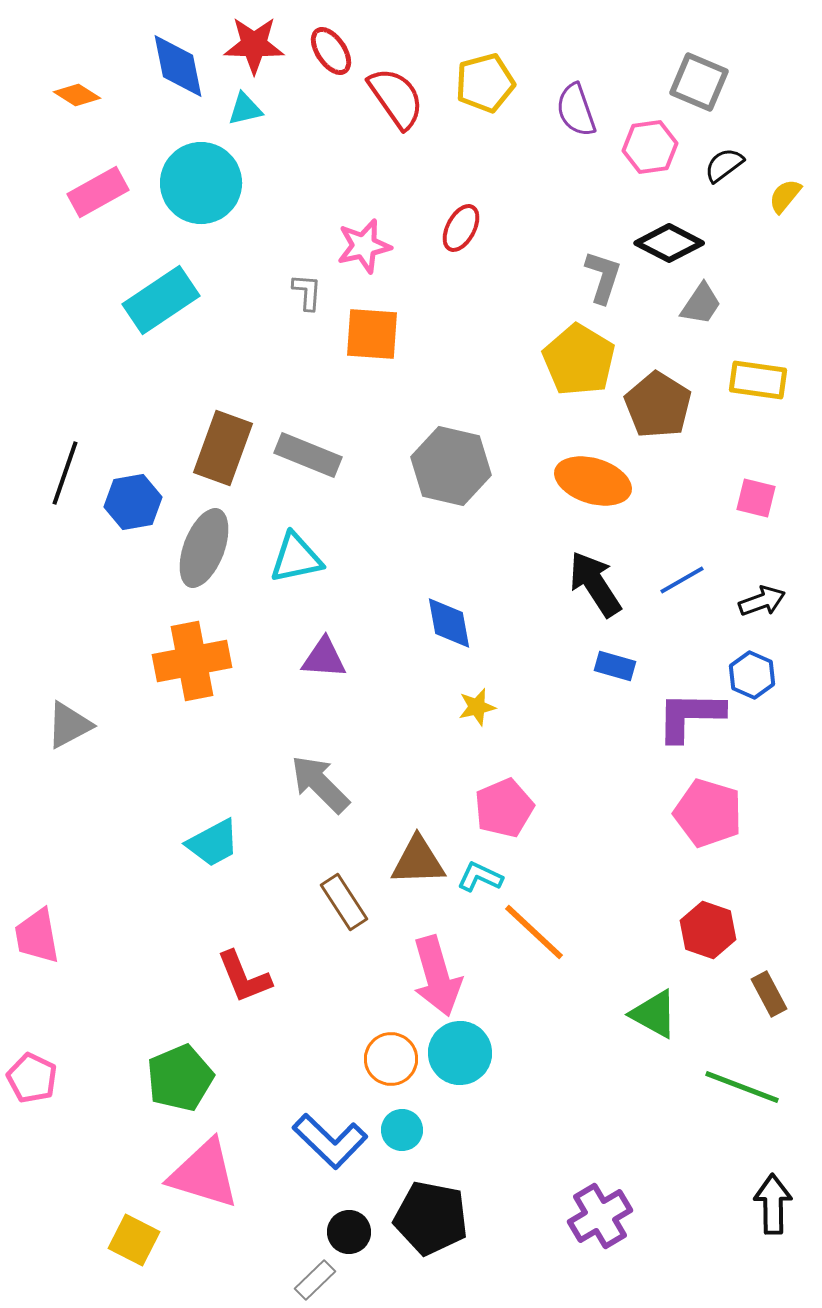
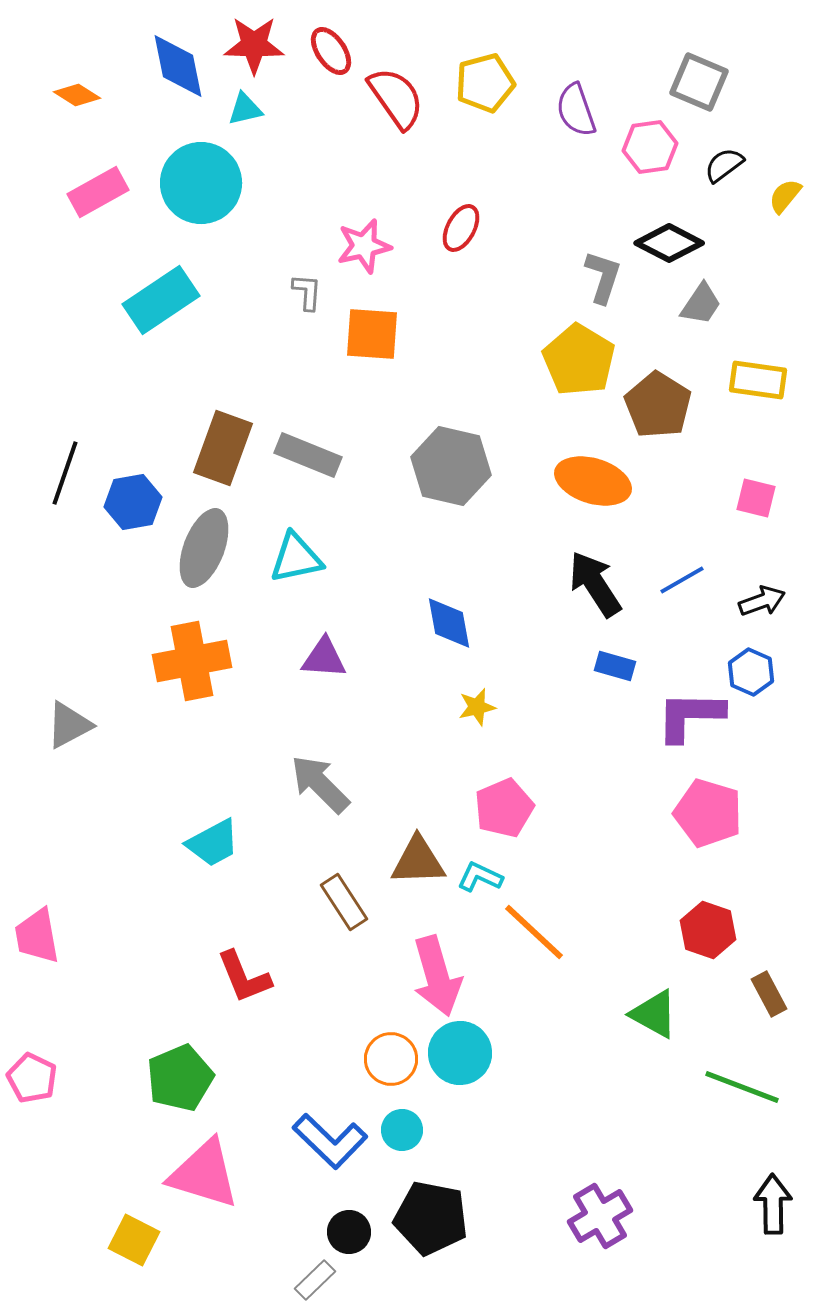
blue hexagon at (752, 675): moved 1 px left, 3 px up
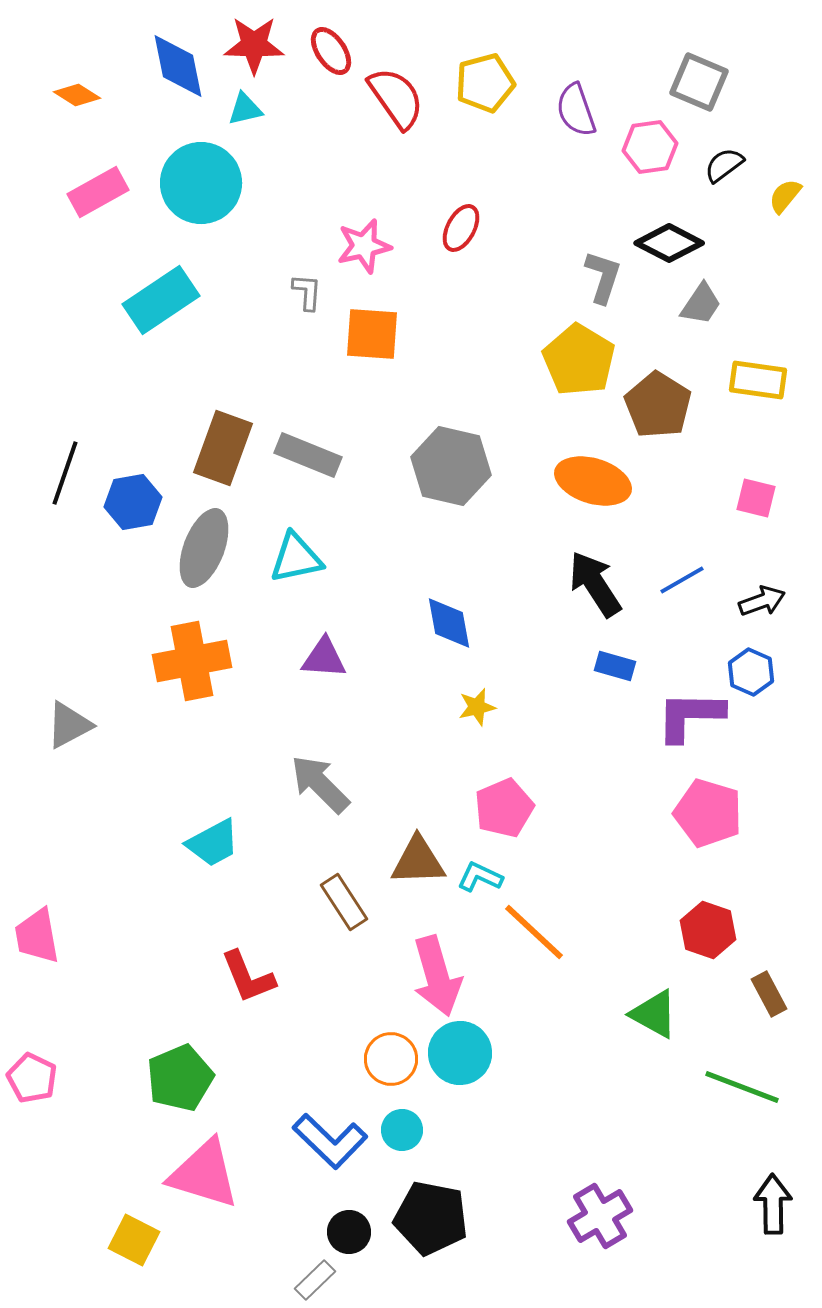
red L-shape at (244, 977): moved 4 px right
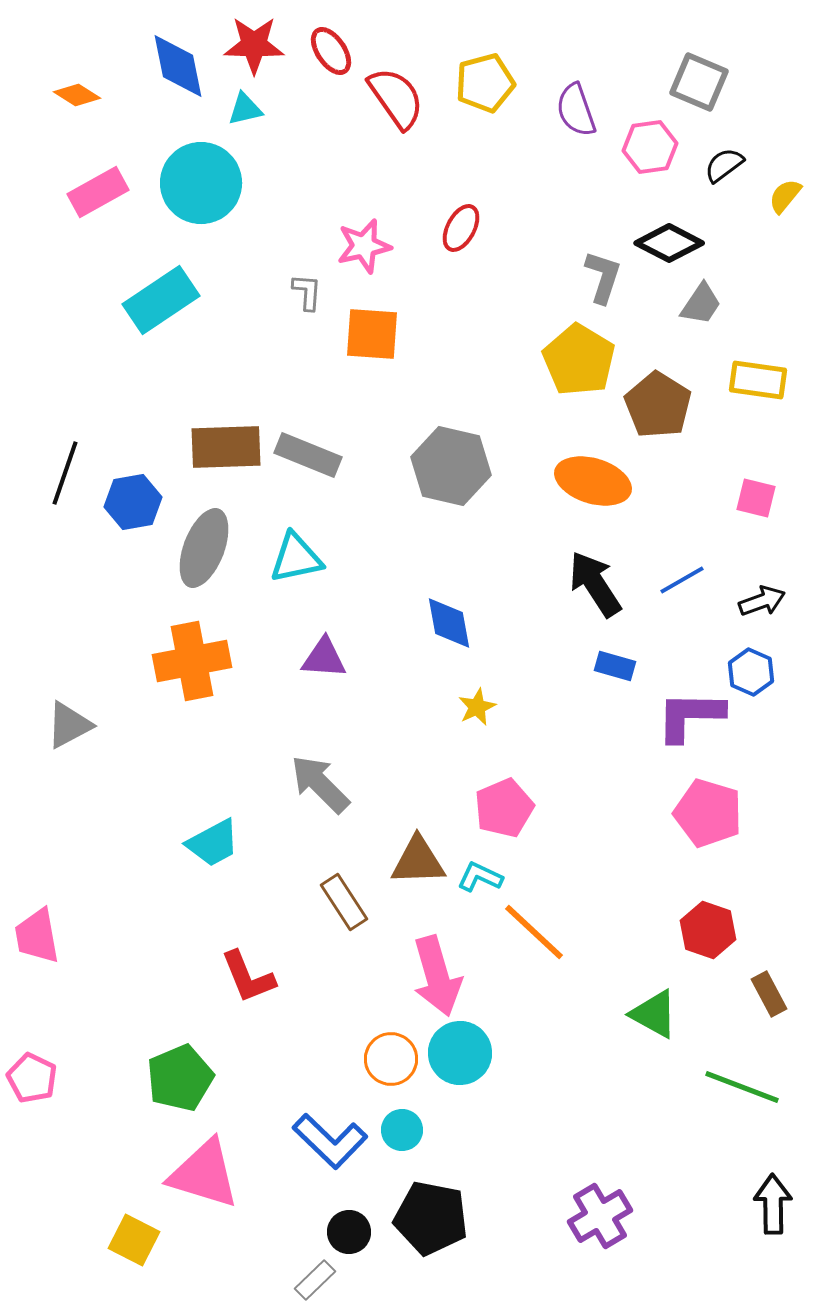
brown rectangle at (223, 448): moved 3 px right, 1 px up; rotated 68 degrees clockwise
yellow star at (477, 707): rotated 12 degrees counterclockwise
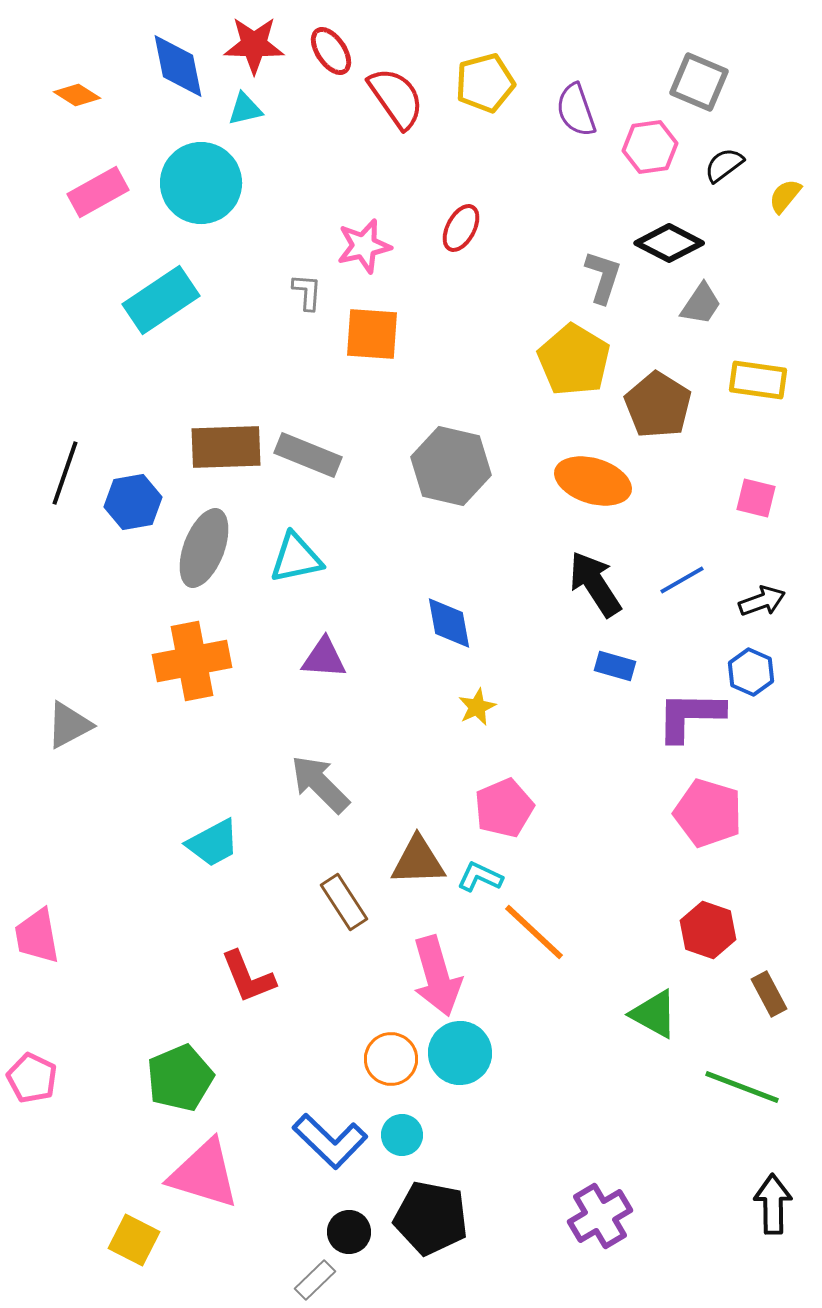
yellow pentagon at (579, 360): moved 5 px left
cyan circle at (402, 1130): moved 5 px down
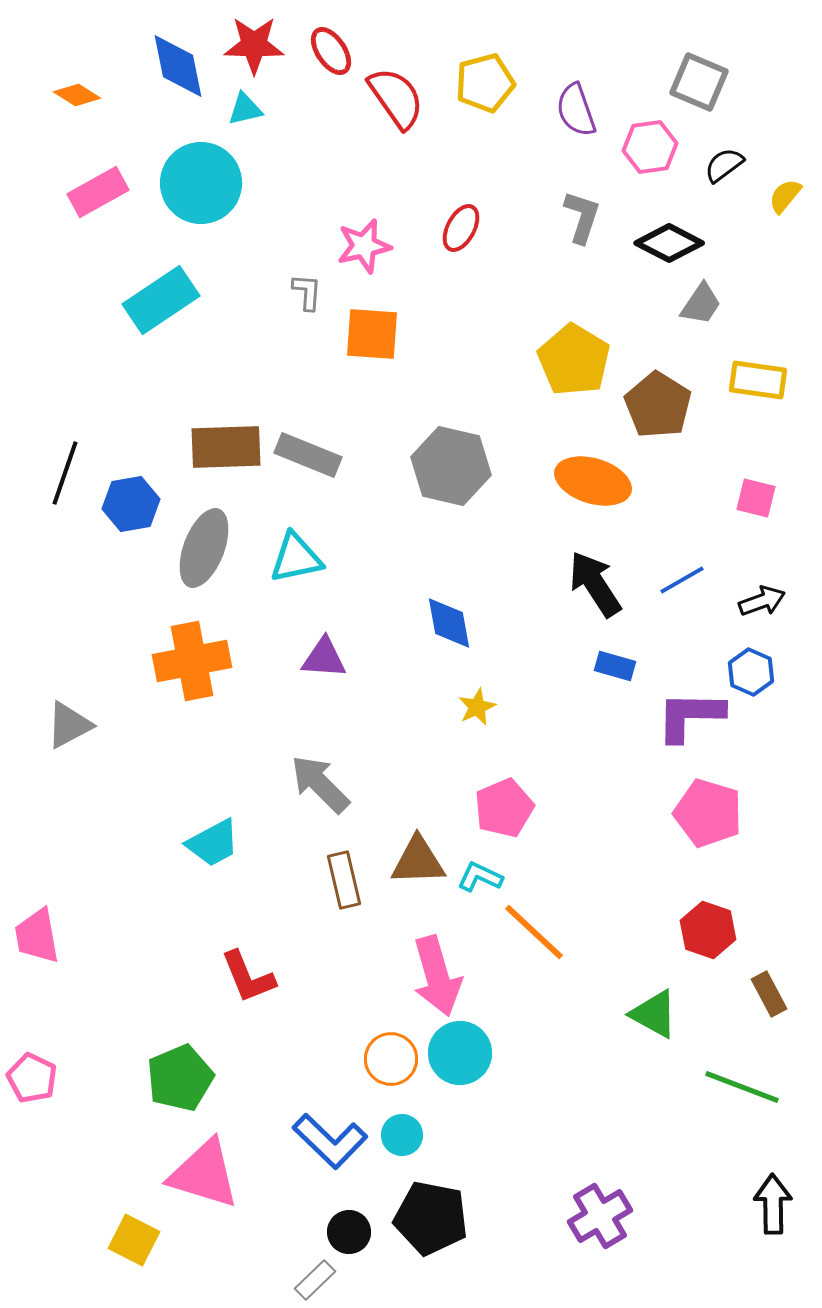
gray L-shape at (603, 277): moved 21 px left, 60 px up
blue hexagon at (133, 502): moved 2 px left, 2 px down
brown rectangle at (344, 902): moved 22 px up; rotated 20 degrees clockwise
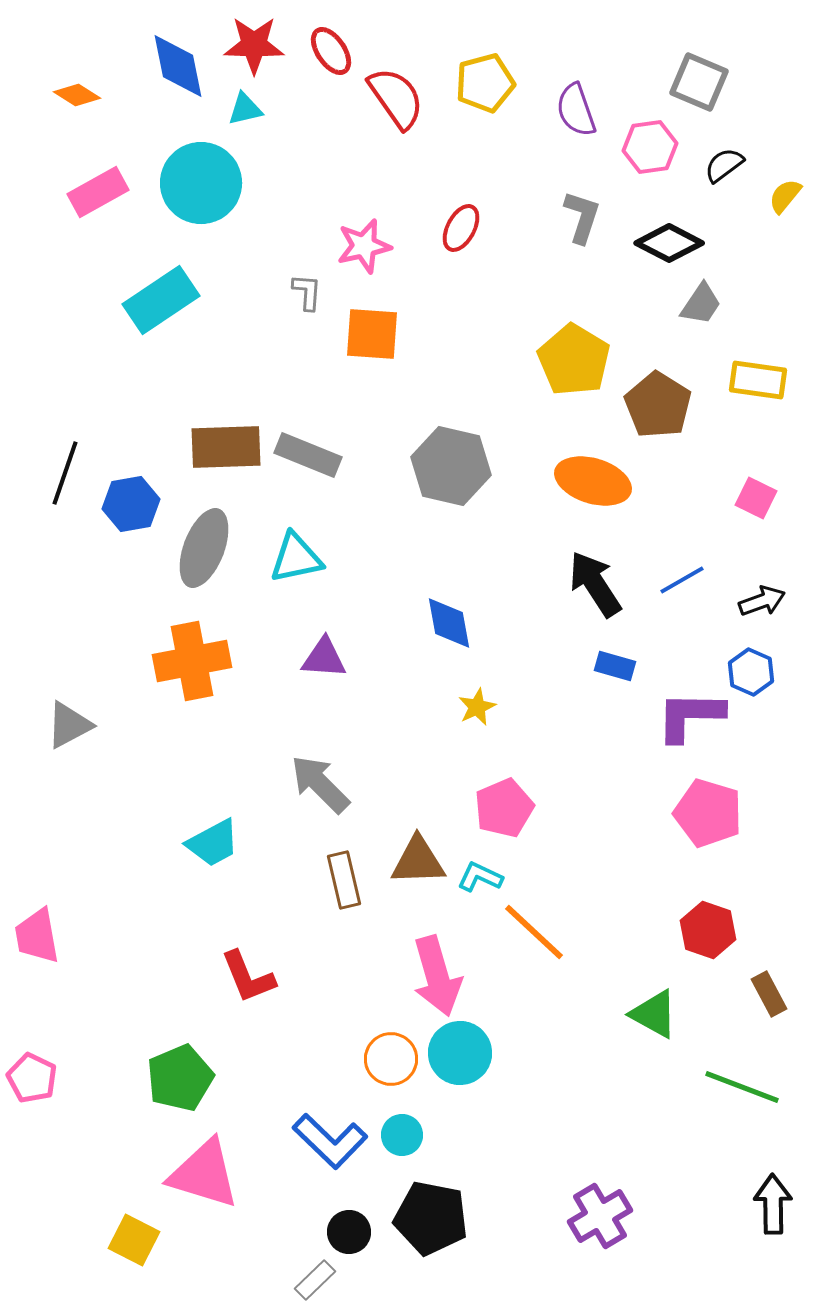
pink square at (756, 498): rotated 12 degrees clockwise
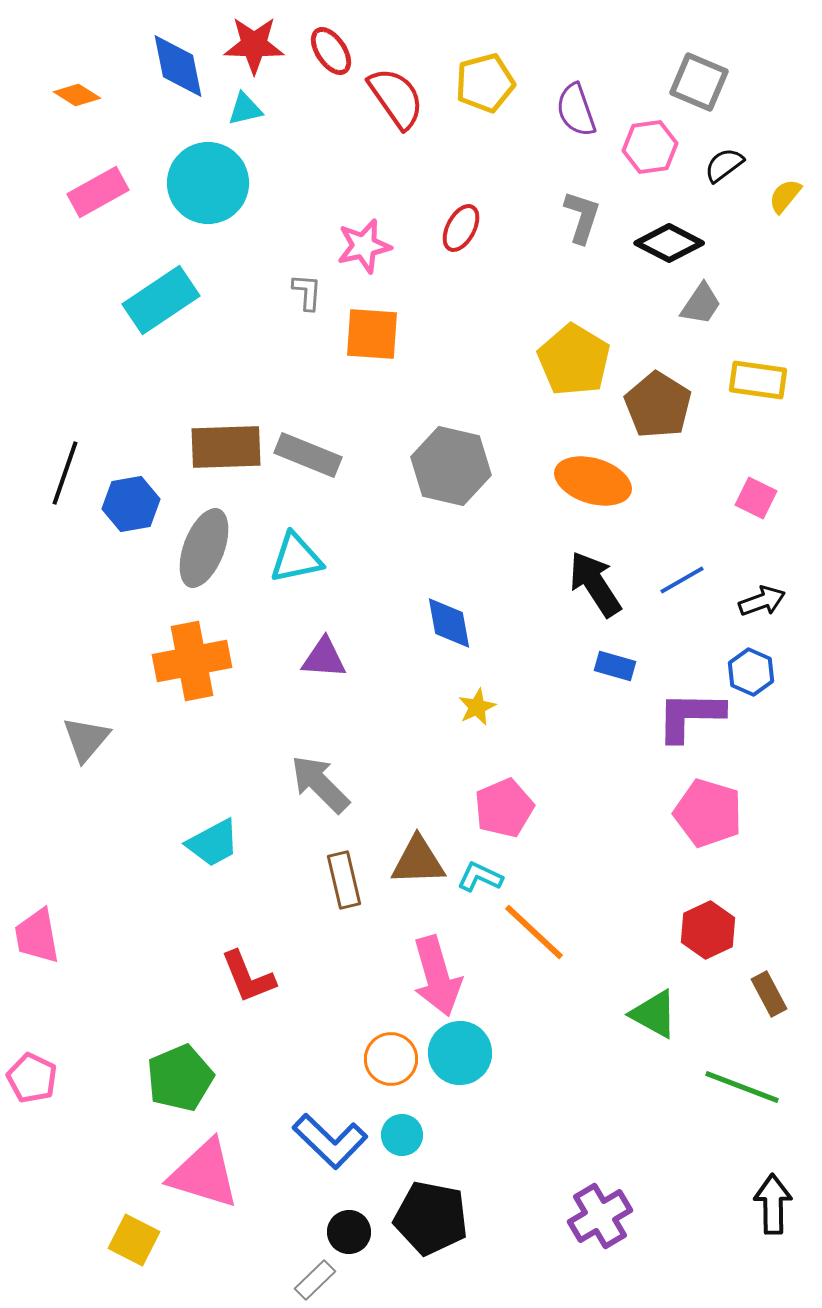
cyan circle at (201, 183): moved 7 px right
gray triangle at (69, 725): moved 17 px right, 14 px down; rotated 22 degrees counterclockwise
red hexagon at (708, 930): rotated 16 degrees clockwise
